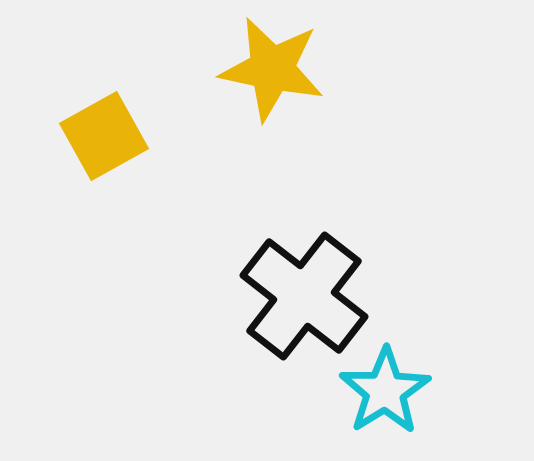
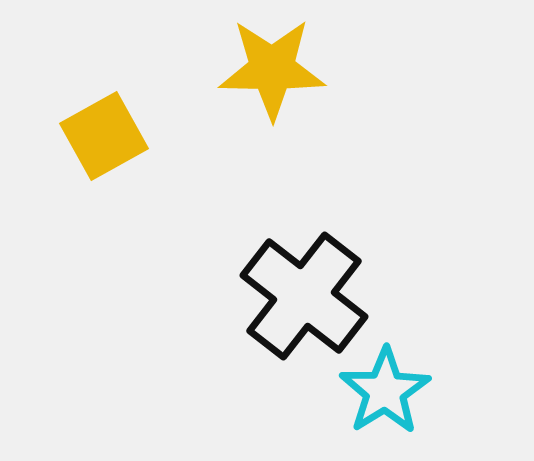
yellow star: rotated 11 degrees counterclockwise
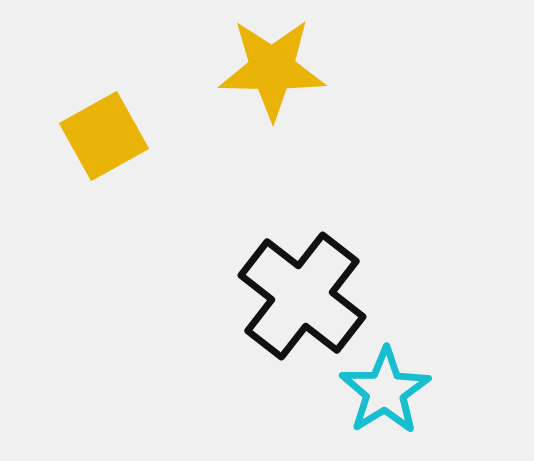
black cross: moved 2 px left
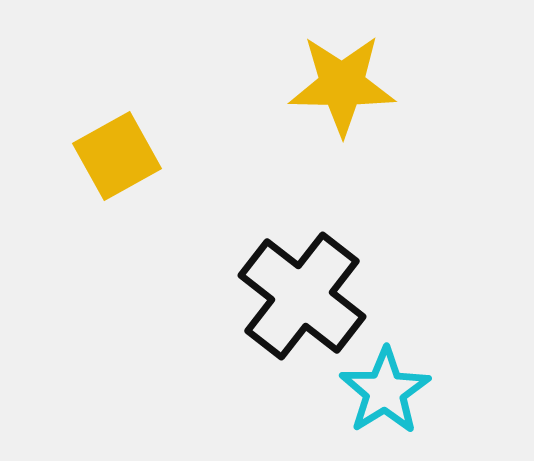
yellow star: moved 70 px right, 16 px down
yellow square: moved 13 px right, 20 px down
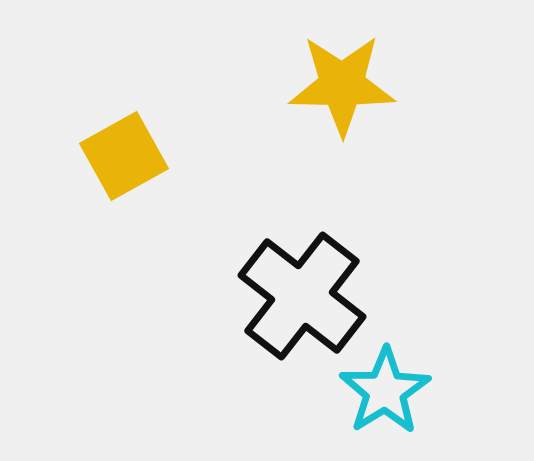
yellow square: moved 7 px right
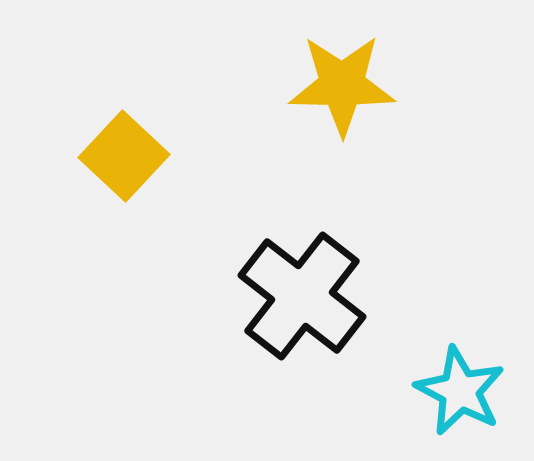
yellow square: rotated 18 degrees counterclockwise
cyan star: moved 75 px right; rotated 12 degrees counterclockwise
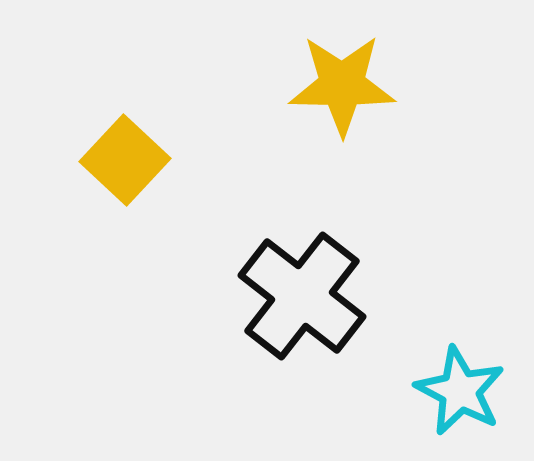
yellow square: moved 1 px right, 4 px down
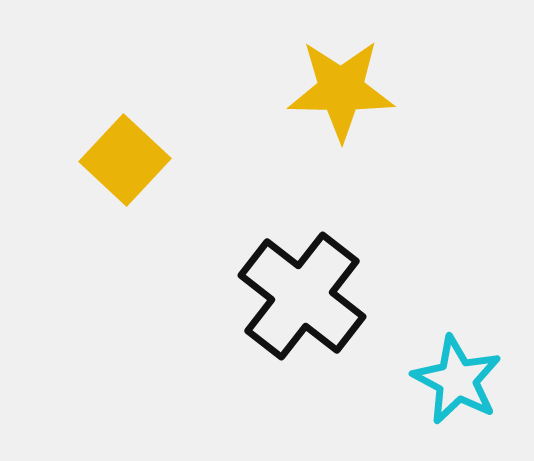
yellow star: moved 1 px left, 5 px down
cyan star: moved 3 px left, 11 px up
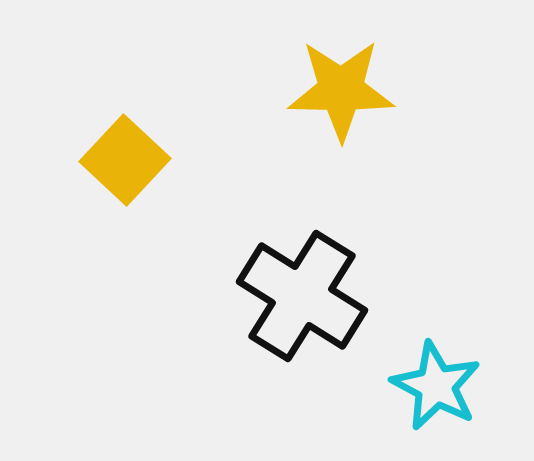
black cross: rotated 6 degrees counterclockwise
cyan star: moved 21 px left, 6 px down
